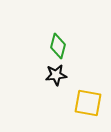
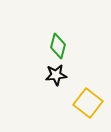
yellow square: rotated 28 degrees clockwise
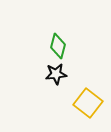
black star: moved 1 px up
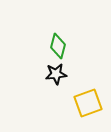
yellow square: rotated 32 degrees clockwise
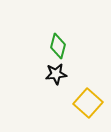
yellow square: rotated 28 degrees counterclockwise
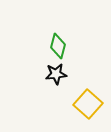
yellow square: moved 1 px down
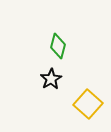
black star: moved 5 px left, 5 px down; rotated 25 degrees counterclockwise
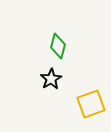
yellow square: moved 3 px right; rotated 28 degrees clockwise
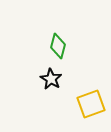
black star: rotated 10 degrees counterclockwise
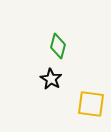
yellow square: rotated 28 degrees clockwise
